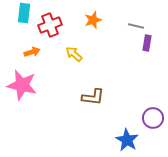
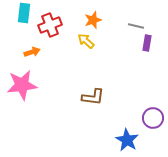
yellow arrow: moved 12 px right, 13 px up
pink star: rotated 20 degrees counterclockwise
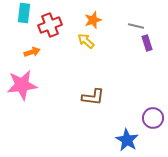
purple rectangle: rotated 28 degrees counterclockwise
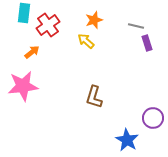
orange star: moved 1 px right
red cross: moved 2 px left; rotated 15 degrees counterclockwise
orange arrow: rotated 21 degrees counterclockwise
pink star: moved 1 px right, 1 px down
brown L-shape: moved 1 px right; rotated 100 degrees clockwise
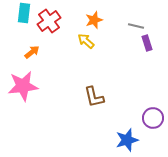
red cross: moved 1 px right, 4 px up
brown L-shape: rotated 30 degrees counterclockwise
blue star: rotated 25 degrees clockwise
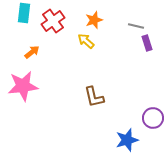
red cross: moved 4 px right
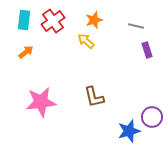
cyan rectangle: moved 7 px down
purple rectangle: moved 7 px down
orange arrow: moved 6 px left
pink star: moved 18 px right, 16 px down
purple circle: moved 1 px left, 1 px up
blue star: moved 2 px right, 9 px up
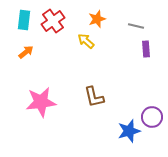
orange star: moved 3 px right, 1 px up
purple rectangle: moved 1 px left, 1 px up; rotated 14 degrees clockwise
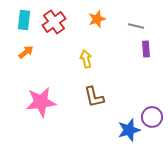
red cross: moved 1 px right, 1 px down
yellow arrow: moved 18 px down; rotated 36 degrees clockwise
blue star: moved 1 px up
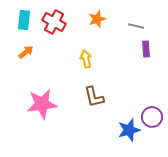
red cross: rotated 25 degrees counterclockwise
pink star: moved 1 px right, 2 px down
